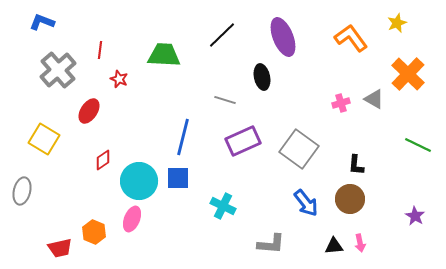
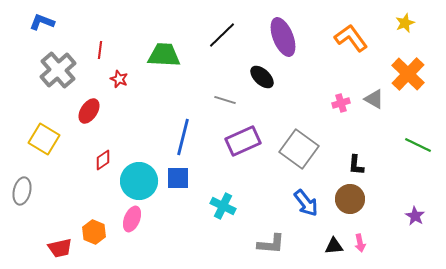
yellow star: moved 8 px right
black ellipse: rotated 35 degrees counterclockwise
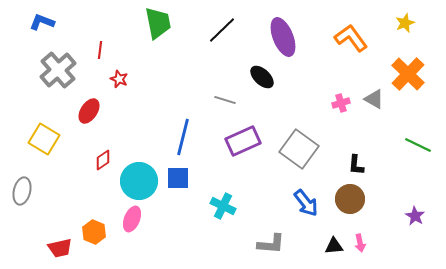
black line: moved 5 px up
green trapezoid: moved 6 px left, 32 px up; rotated 76 degrees clockwise
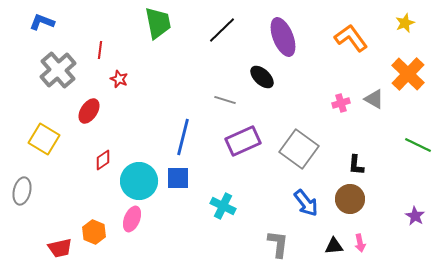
gray L-shape: moved 7 px right; rotated 88 degrees counterclockwise
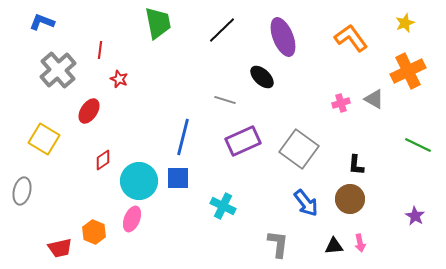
orange cross: moved 3 px up; rotated 20 degrees clockwise
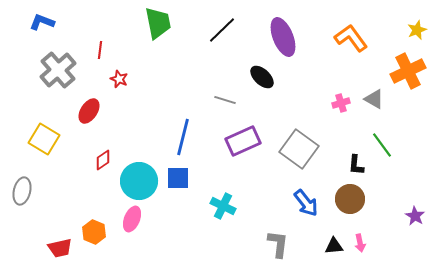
yellow star: moved 12 px right, 7 px down
green line: moved 36 px left; rotated 28 degrees clockwise
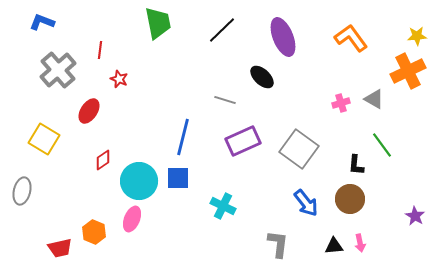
yellow star: moved 6 px down; rotated 18 degrees clockwise
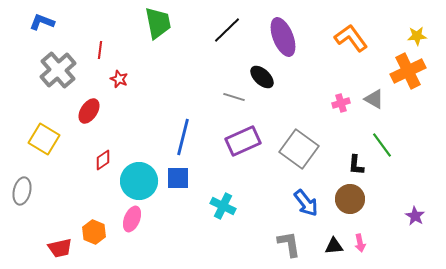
black line: moved 5 px right
gray line: moved 9 px right, 3 px up
gray L-shape: moved 11 px right; rotated 16 degrees counterclockwise
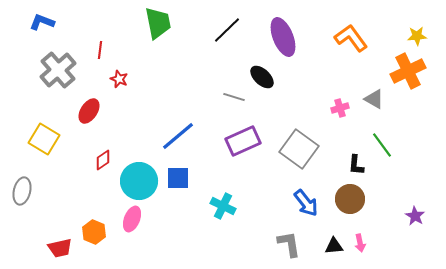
pink cross: moved 1 px left, 5 px down
blue line: moved 5 px left, 1 px up; rotated 36 degrees clockwise
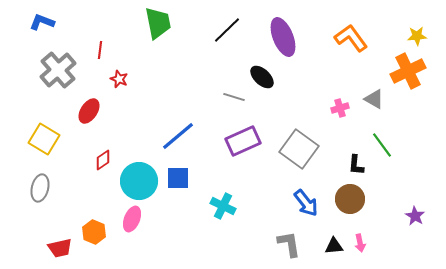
gray ellipse: moved 18 px right, 3 px up
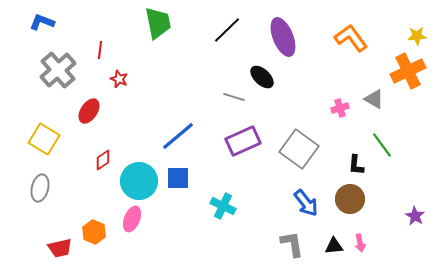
gray L-shape: moved 3 px right
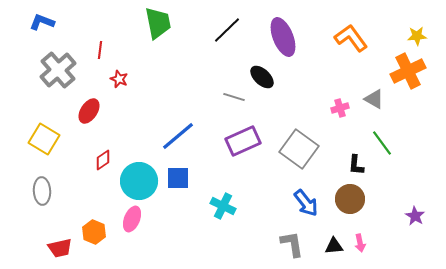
green line: moved 2 px up
gray ellipse: moved 2 px right, 3 px down; rotated 16 degrees counterclockwise
